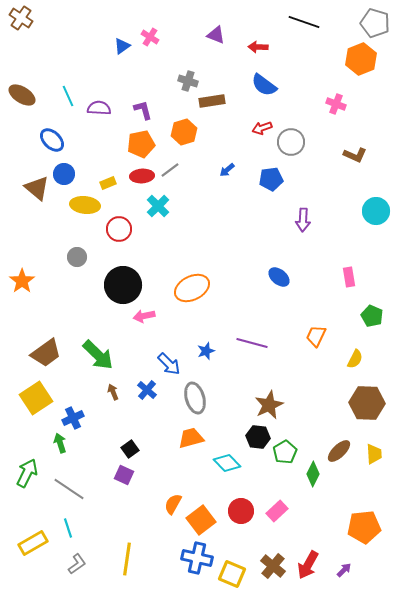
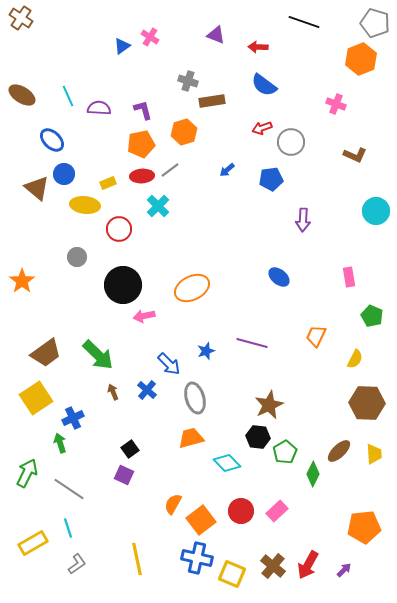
yellow line at (127, 559): moved 10 px right; rotated 20 degrees counterclockwise
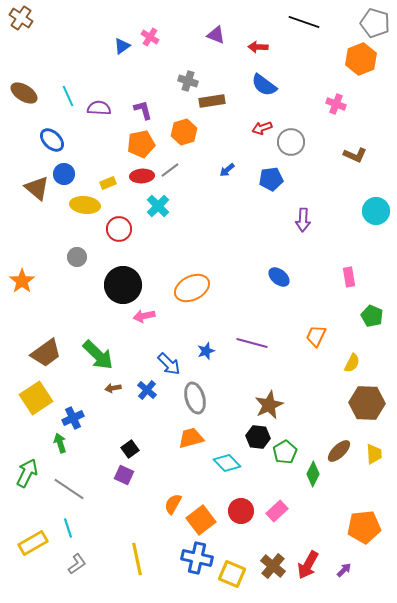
brown ellipse at (22, 95): moved 2 px right, 2 px up
yellow semicircle at (355, 359): moved 3 px left, 4 px down
brown arrow at (113, 392): moved 4 px up; rotated 77 degrees counterclockwise
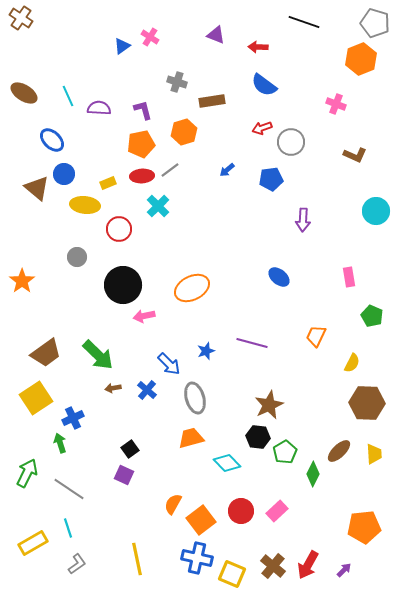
gray cross at (188, 81): moved 11 px left, 1 px down
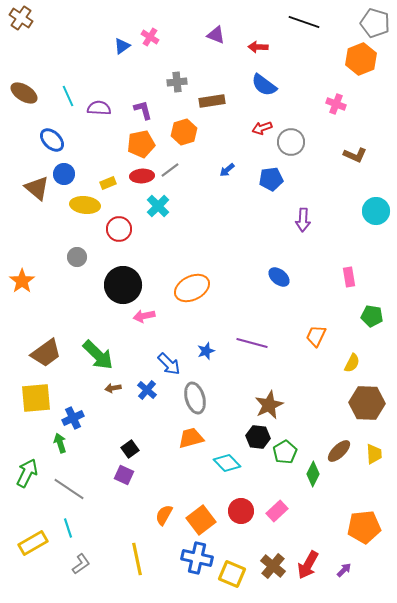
gray cross at (177, 82): rotated 24 degrees counterclockwise
green pentagon at (372, 316): rotated 15 degrees counterclockwise
yellow square at (36, 398): rotated 28 degrees clockwise
orange semicircle at (173, 504): moved 9 px left, 11 px down
gray L-shape at (77, 564): moved 4 px right
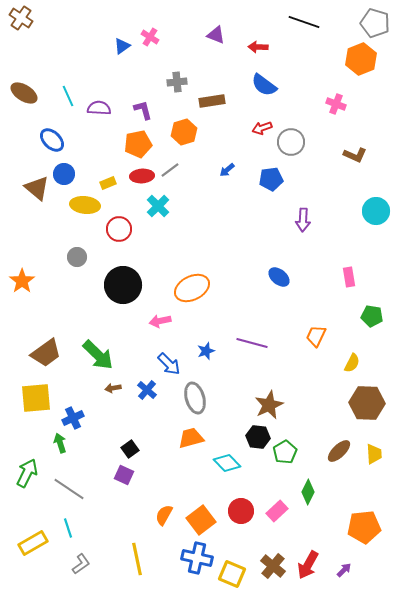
orange pentagon at (141, 144): moved 3 px left
pink arrow at (144, 316): moved 16 px right, 5 px down
green diamond at (313, 474): moved 5 px left, 18 px down
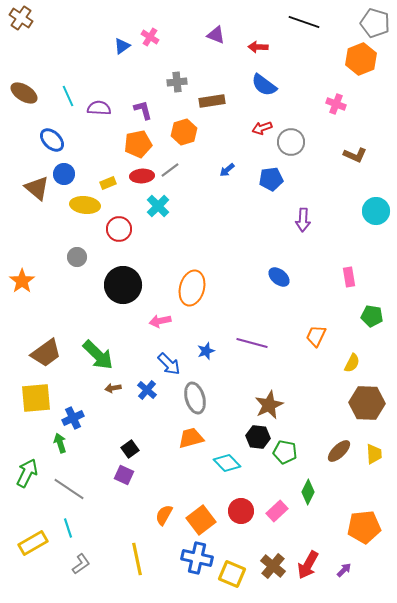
orange ellipse at (192, 288): rotated 48 degrees counterclockwise
green pentagon at (285, 452): rotated 30 degrees counterclockwise
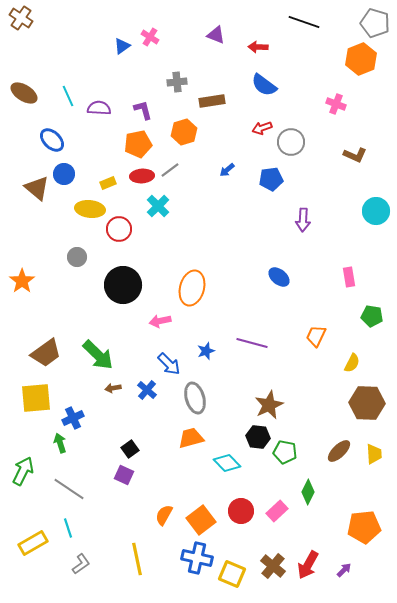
yellow ellipse at (85, 205): moved 5 px right, 4 px down
green arrow at (27, 473): moved 4 px left, 2 px up
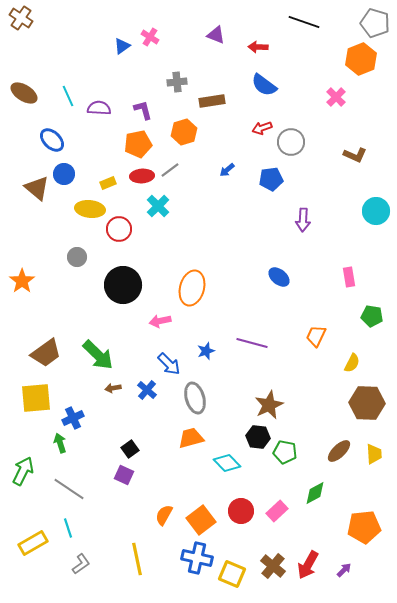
pink cross at (336, 104): moved 7 px up; rotated 24 degrees clockwise
green diamond at (308, 492): moved 7 px right, 1 px down; rotated 35 degrees clockwise
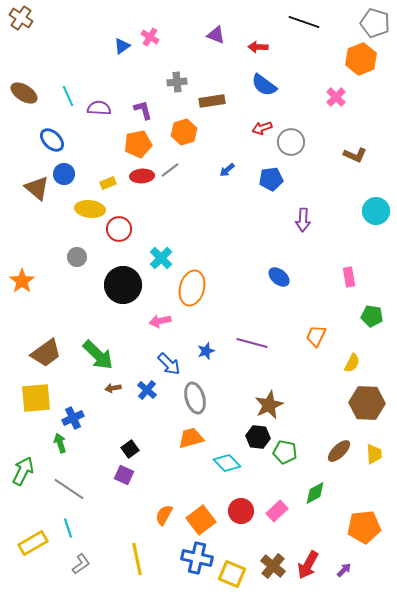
cyan cross at (158, 206): moved 3 px right, 52 px down
